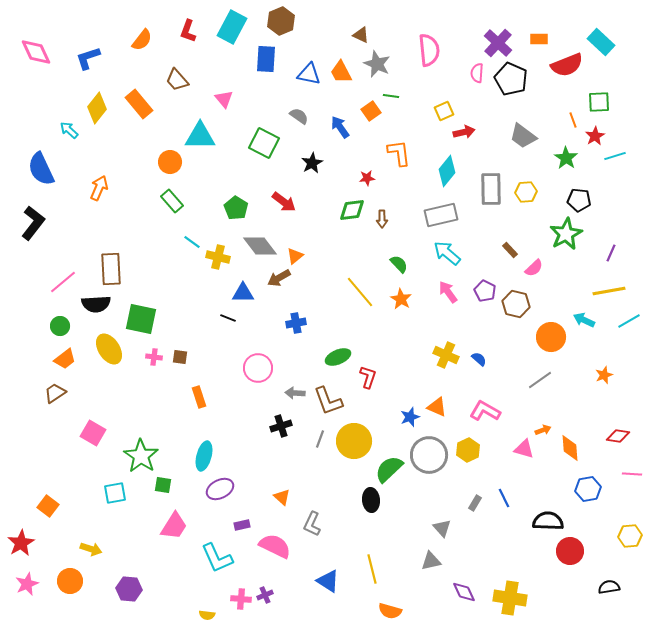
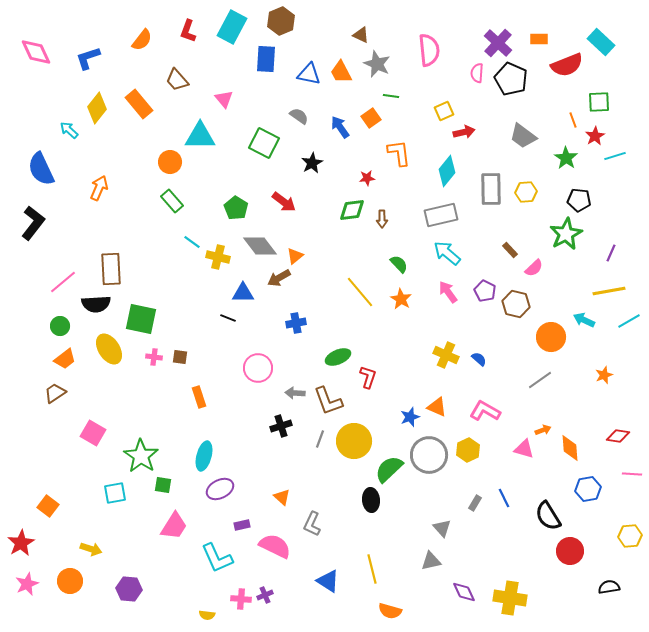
orange square at (371, 111): moved 7 px down
black semicircle at (548, 521): moved 5 px up; rotated 124 degrees counterclockwise
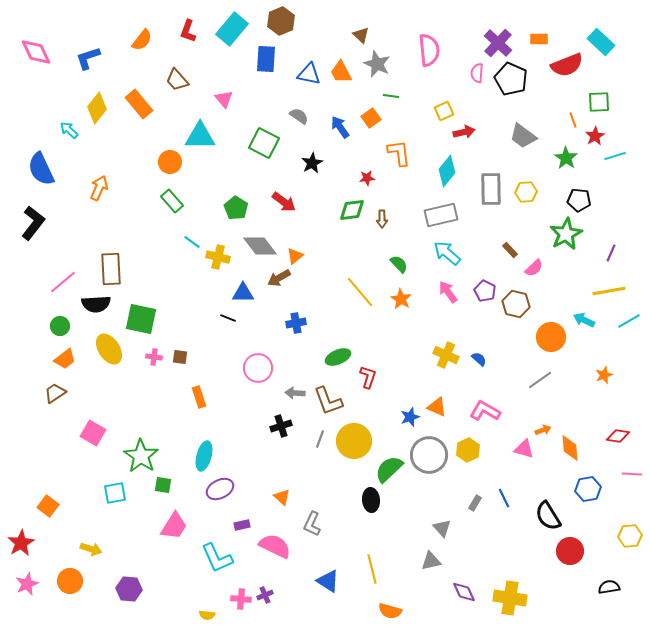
cyan rectangle at (232, 27): moved 2 px down; rotated 12 degrees clockwise
brown triangle at (361, 35): rotated 18 degrees clockwise
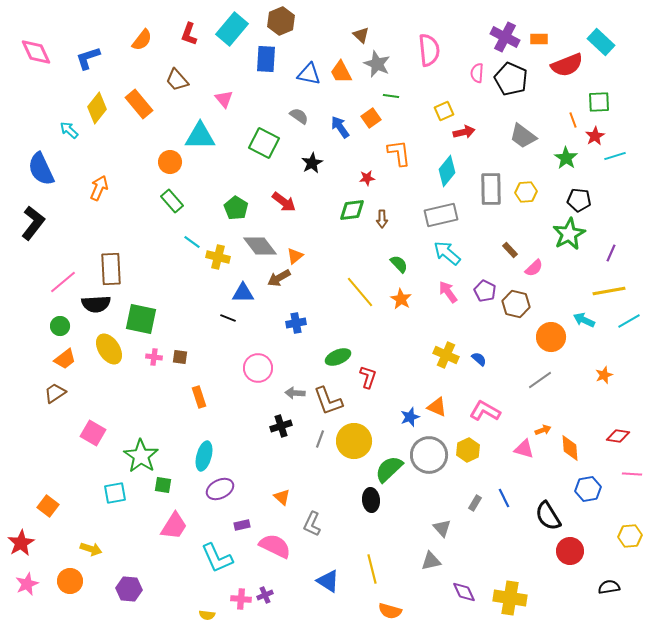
red L-shape at (188, 31): moved 1 px right, 3 px down
purple cross at (498, 43): moved 7 px right, 6 px up; rotated 16 degrees counterclockwise
green star at (566, 234): moved 3 px right
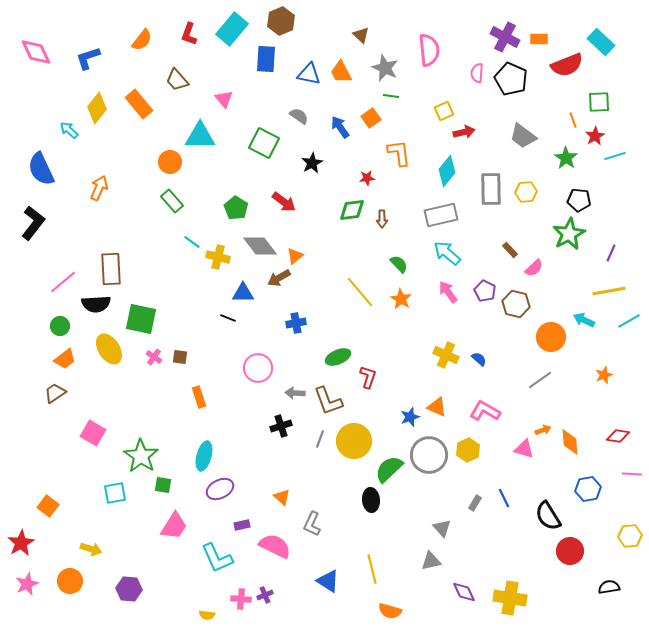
gray star at (377, 64): moved 8 px right, 4 px down
pink cross at (154, 357): rotated 28 degrees clockwise
orange diamond at (570, 448): moved 6 px up
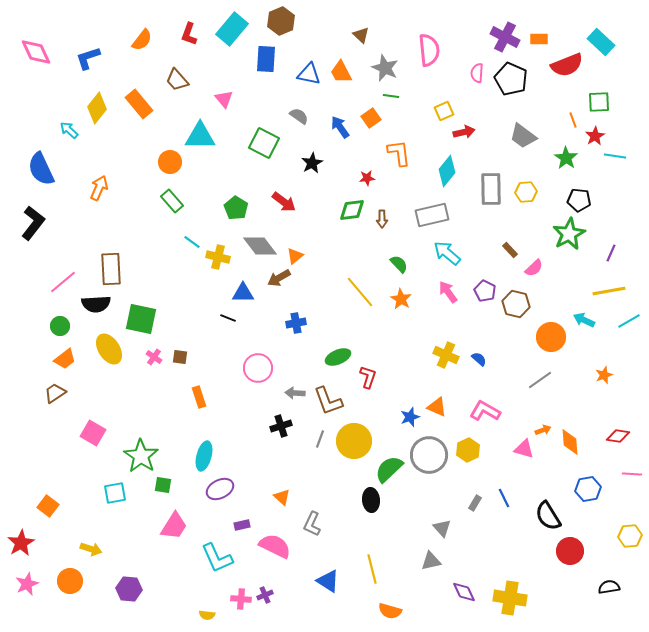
cyan line at (615, 156): rotated 25 degrees clockwise
gray rectangle at (441, 215): moved 9 px left
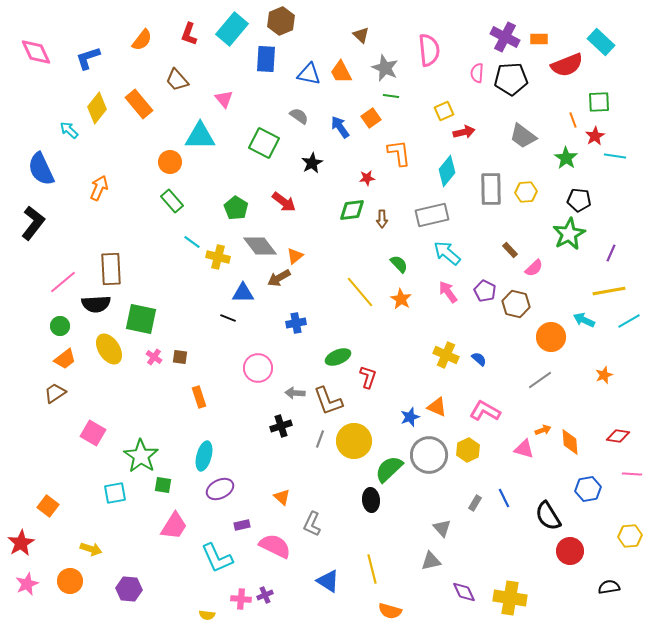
black pentagon at (511, 79): rotated 28 degrees counterclockwise
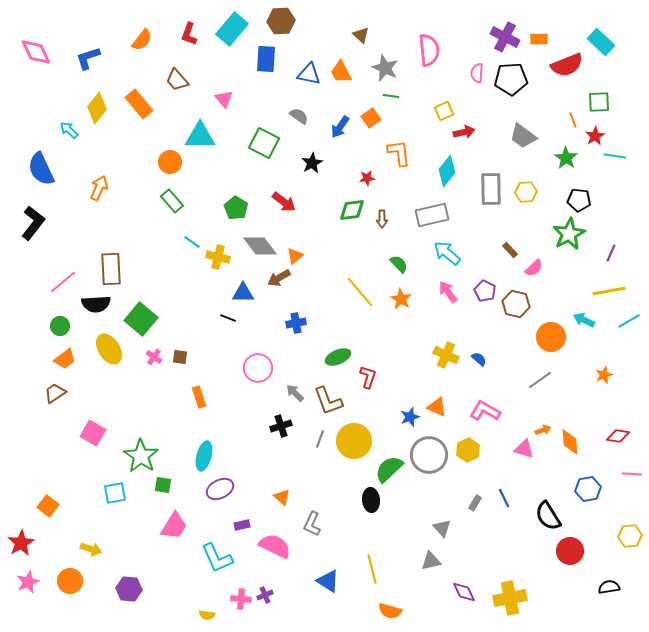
brown hexagon at (281, 21): rotated 20 degrees clockwise
blue arrow at (340, 127): rotated 110 degrees counterclockwise
green square at (141, 319): rotated 28 degrees clockwise
gray arrow at (295, 393): rotated 42 degrees clockwise
pink star at (27, 584): moved 1 px right, 2 px up
yellow cross at (510, 598): rotated 20 degrees counterclockwise
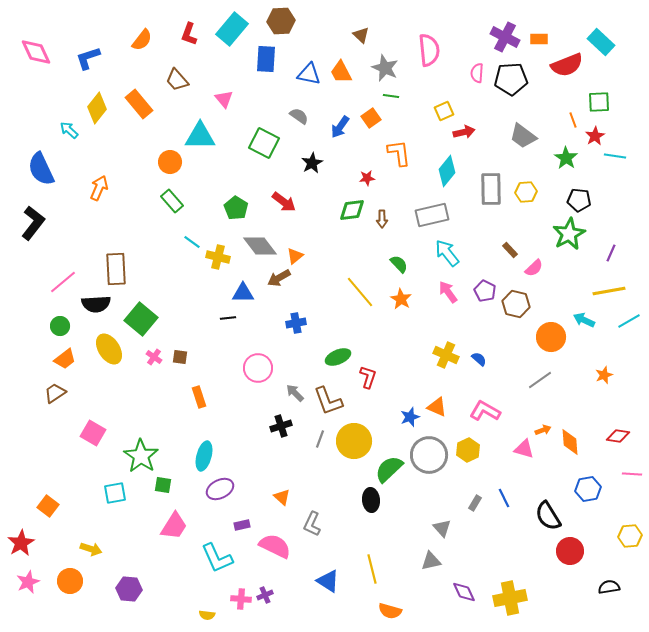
cyan arrow at (447, 253): rotated 12 degrees clockwise
brown rectangle at (111, 269): moved 5 px right
black line at (228, 318): rotated 28 degrees counterclockwise
